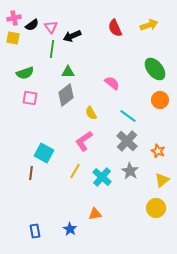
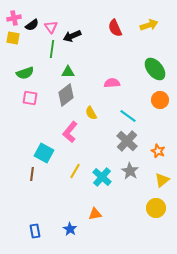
pink semicircle: rotated 42 degrees counterclockwise
pink L-shape: moved 14 px left, 9 px up; rotated 15 degrees counterclockwise
brown line: moved 1 px right, 1 px down
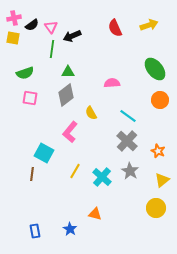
orange triangle: rotated 24 degrees clockwise
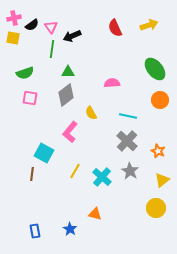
cyan line: rotated 24 degrees counterclockwise
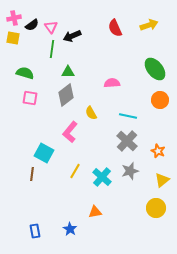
green semicircle: rotated 144 degrees counterclockwise
gray star: rotated 24 degrees clockwise
orange triangle: moved 2 px up; rotated 24 degrees counterclockwise
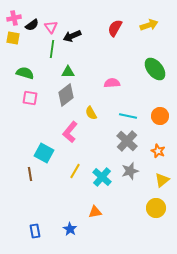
red semicircle: rotated 54 degrees clockwise
orange circle: moved 16 px down
brown line: moved 2 px left; rotated 16 degrees counterclockwise
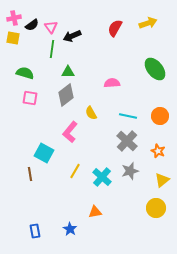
yellow arrow: moved 1 px left, 2 px up
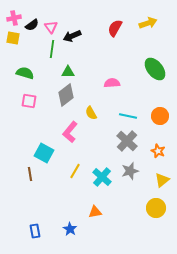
pink square: moved 1 px left, 3 px down
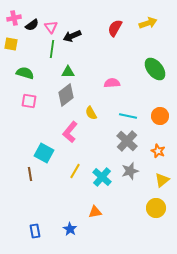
yellow square: moved 2 px left, 6 px down
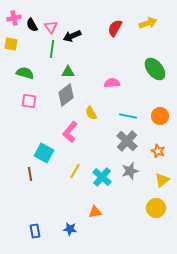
black semicircle: rotated 96 degrees clockwise
blue star: rotated 24 degrees counterclockwise
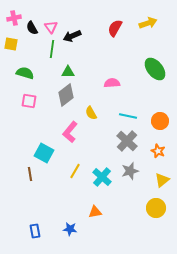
black semicircle: moved 3 px down
orange circle: moved 5 px down
